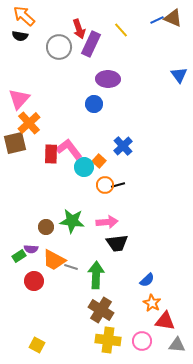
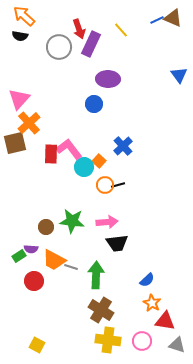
gray triangle: rotated 12 degrees clockwise
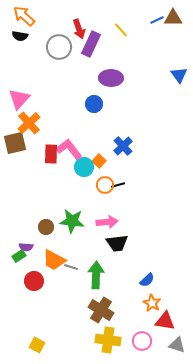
brown triangle: rotated 24 degrees counterclockwise
purple ellipse: moved 3 px right, 1 px up
purple semicircle: moved 5 px left, 2 px up
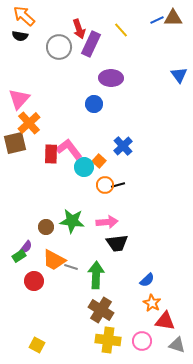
purple semicircle: rotated 56 degrees counterclockwise
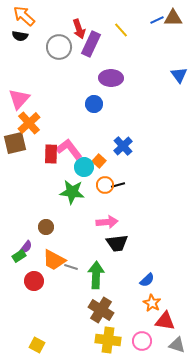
green star: moved 29 px up
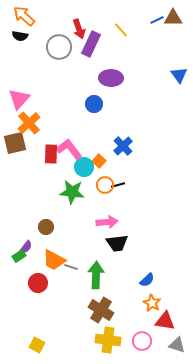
red circle: moved 4 px right, 2 px down
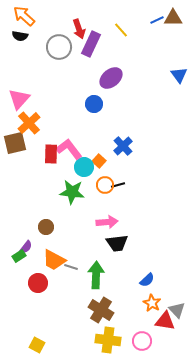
purple ellipse: rotated 40 degrees counterclockwise
gray triangle: moved 35 px up; rotated 30 degrees clockwise
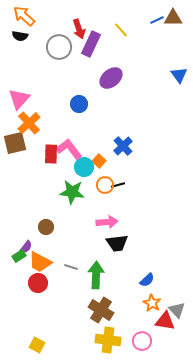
blue circle: moved 15 px left
orange trapezoid: moved 14 px left, 2 px down
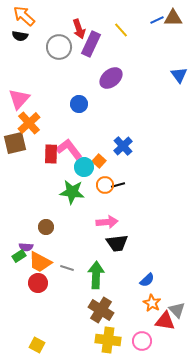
purple semicircle: rotated 56 degrees clockwise
gray line: moved 4 px left, 1 px down
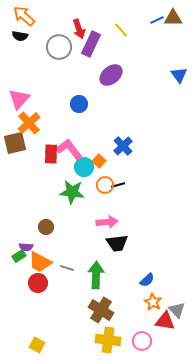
purple ellipse: moved 3 px up
orange star: moved 1 px right, 1 px up
